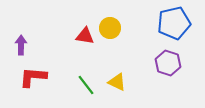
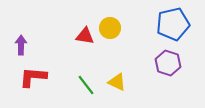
blue pentagon: moved 1 px left, 1 px down
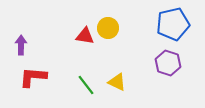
yellow circle: moved 2 px left
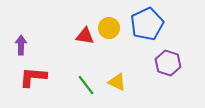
blue pentagon: moved 26 px left; rotated 12 degrees counterclockwise
yellow circle: moved 1 px right
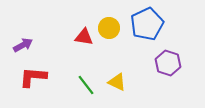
red triangle: moved 1 px left, 1 px down
purple arrow: moved 2 px right; rotated 60 degrees clockwise
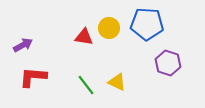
blue pentagon: rotated 28 degrees clockwise
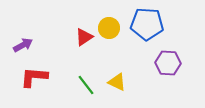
red triangle: rotated 42 degrees counterclockwise
purple hexagon: rotated 15 degrees counterclockwise
red L-shape: moved 1 px right
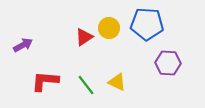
red L-shape: moved 11 px right, 4 px down
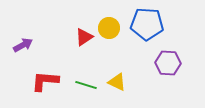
green line: rotated 35 degrees counterclockwise
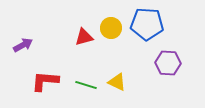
yellow circle: moved 2 px right
red triangle: rotated 18 degrees clockwise
